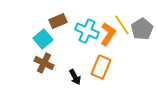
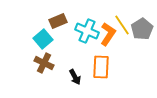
orange rectangle: rotated 20 degrees counterclockwise
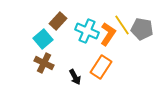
brown rectangle: rotated 24 degrees counterclockwise
gray pentagon: rotated 30 degrees counterclockwise
orange rectangle: rotated 30 degrees clockwise
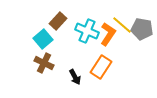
yellow line: rotated 15 degrees counterclockwise
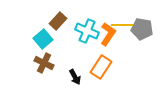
yellow line: rotated 40 degrees counterclockwise
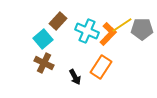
yellow line: rotated 35 degrees counterclockwise
gray pentagon: rotated 10 degrees counterclockwise
orange L-shape: rotated 10 degrees clockwise
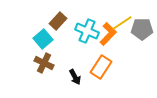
yellow line: moved 2 px up
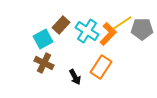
brown rectangle: moved 3 px right, 4 px down
cyan cross: rotated 10 degrees clockwise
cyan square: rotated 12 degrees clockwise
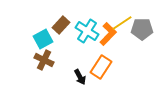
brown cross: moved 3 px up
black arrow: moved 5 px right
